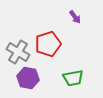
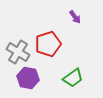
green trapezoid: rotated 25 degrees counterclockwise
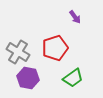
red pentagon: moved 7 px right, 4 px down
